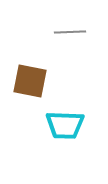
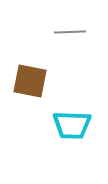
cyan trapezoid: moved 7 px right
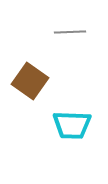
brown square: rotated 24 degrees clockwise
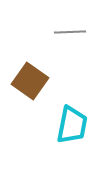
cyan trapezoid: rotated 81 degrees counterclockwise
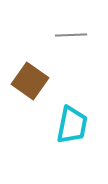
gray line: moved 1 px right, 3 px down
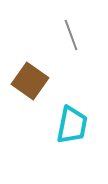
gray line: rotated 72 degrees clockwise
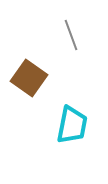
brown square: moved 1 px left, 3 px up
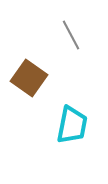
gray line: rotated 8 degrees counterclockwise
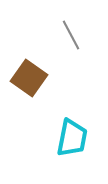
cyan trapezoid: moved 13 px down
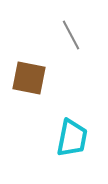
brown square: rotated 24 degrees counterclockwise
